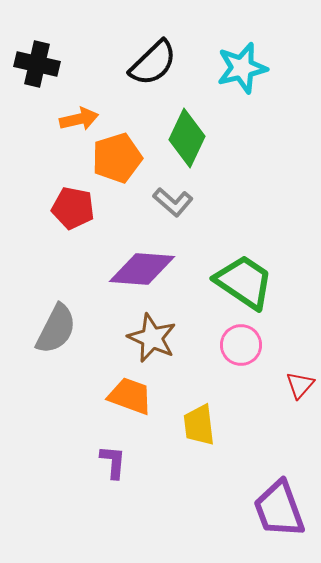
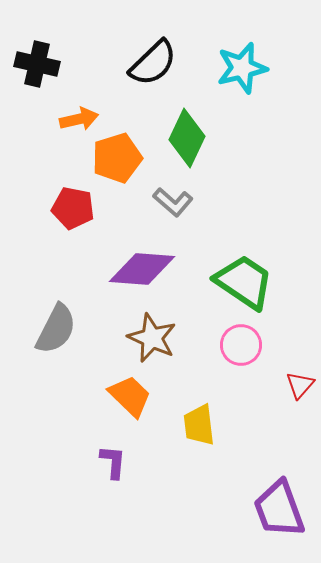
orange trapezoid: rotated 24 degrees clockwise
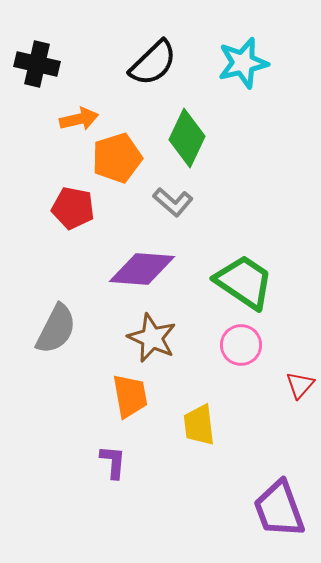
cyan star: moved 1 px right, 5 px up
orange trapezoid: rotated 36 degrees clockwise
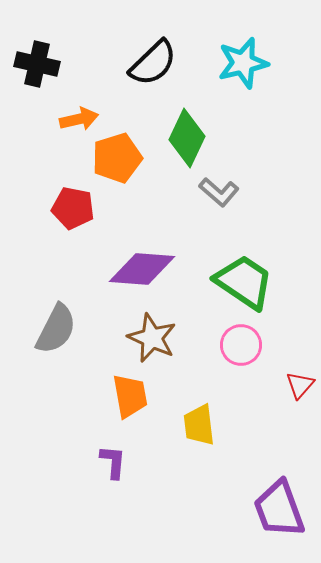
gray L-shape: moved 46 px right, 10 px up
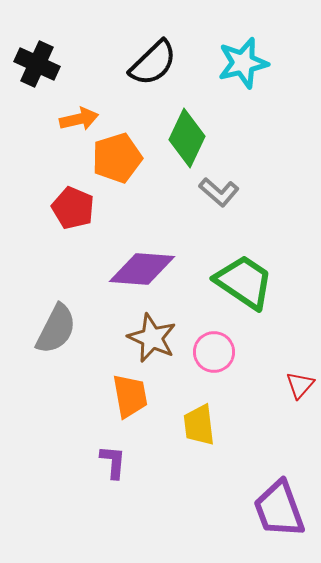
black cross: rotated 12 degrees clockwise
red pentagon: rotated 12 degrees clockwise
pink circle: moved 27 px left, 7 px down
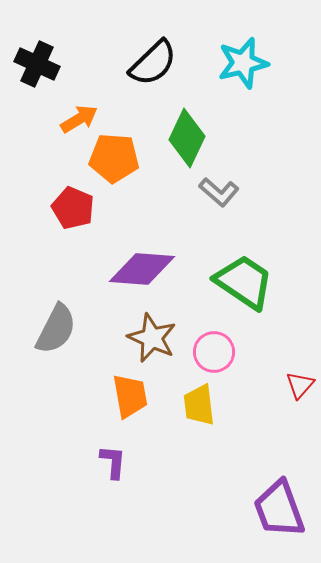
orange arrow: rotated 18 degrees counterclockwise
orange pentagon: moved 3 px left; rotated 21 degrees clockwise
yellow trapezoid: moved 20 px up
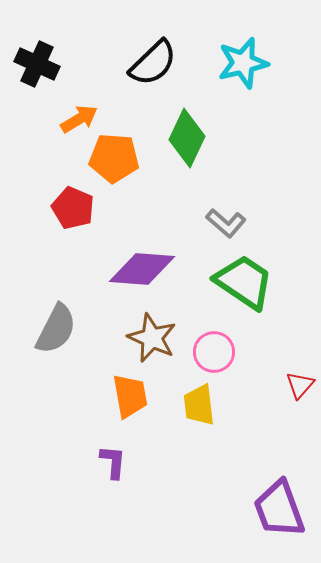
gray L-shape: moved 7 px right, 31 px down
